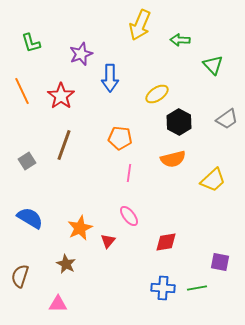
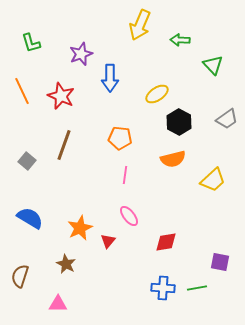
red star: rotated 12 degrees counterclockwise
gray square: rotated 18 degrees counterclockwise
pink line: moved 4 px left, 2 px down
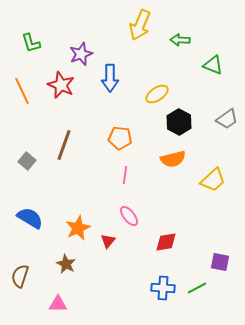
green triangle: rotated 25 degrees counterclockwise
red star: moved 11 px up
orange star: moved 2 px left
green line: rotated 18 degrees counterclockwise
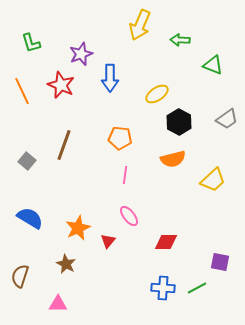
red diamond: rotated 10 degrees clockwise
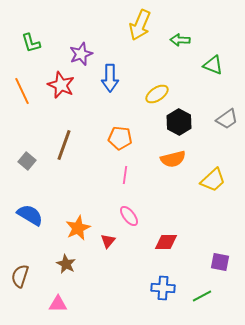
blue semicircle: moved 3 px up
green line: moved 5 px right, 8 px down
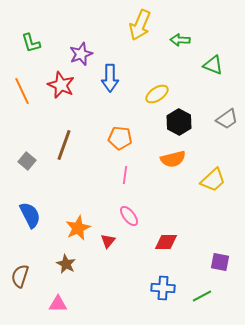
blue semicircle: rotated 32 degrees clockwise
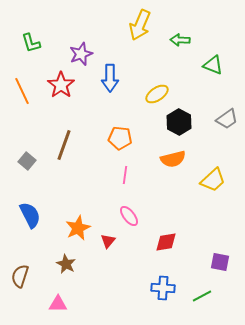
red star: rotated 12 degrees clockwise
red diamond: rotated 10 degrees counterclockwise
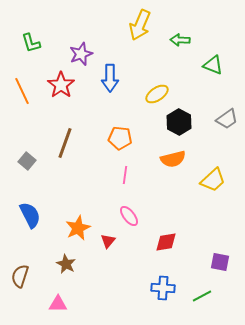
brown line: moved 1 px right, 2 px up
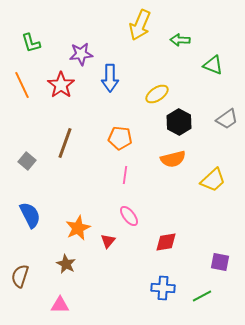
purple star: rotated 15 degrees clockwise
orange line: moved 6 px up
pink triangle: moved 2 px right, 1 px down
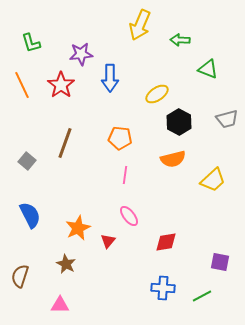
green triangle: moved 5 px left, 4 px down
gray trapezoid: rotated 20 degrees clockwise
